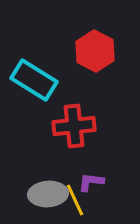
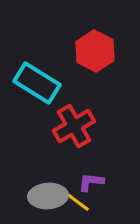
cyan rectangle: moved 3 px right, 3 px down
red cross: rotated 24 degrees counterclockwise
gray ellipse: moved 2 px down
yellow line: rotated 28 degrees counterclockwise
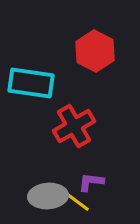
cyan rectangle: moved 6 px left; rotated 24 degrees counterclockwise
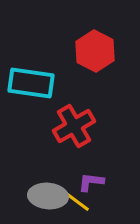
gray ellipse: rotated 9 degrees clockwise
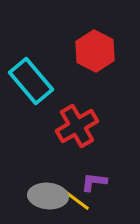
cyan rectangle: moved 2 px up; rotated 42 degrees clockwise
red cross: moved 3 px right
purple L-shape: moved 3 px right
yellow line: moved 1 px up
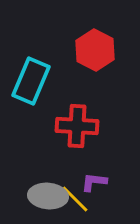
red hexagon: moved 1 px up
cyan rectangle: rotated 63 degrees clockwise
red cross: rotated 33 degrees clockwise
yellow line: rotated 8 degrees clockwise
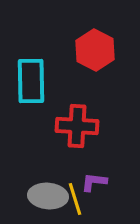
cyan rectangle: rotated 24 degrees counterclockwise
yellow line: rotated 28 degrees clockwise
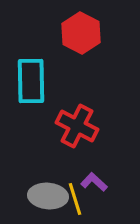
red hexagon: moved 14 px left, 17 px up
red cross: rotated 24 degrees clockwise
purple L-shape: rotated 36 degrees clockwise
